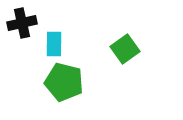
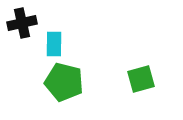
green square: moved 16 px right, 30 px down; rotated 20 degrees clockwise
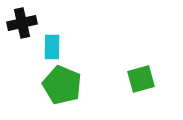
cyan rectangle: moved 2 px left, 3 px down
green pentagon: moved 2 px left, 3 px down; rotated 9 degrees clockwise
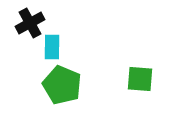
black cross: moved 8 px right; rotated 16 degrees counterclockwise
green square: moved 1 px left; rotated 20 degrees clockwise
